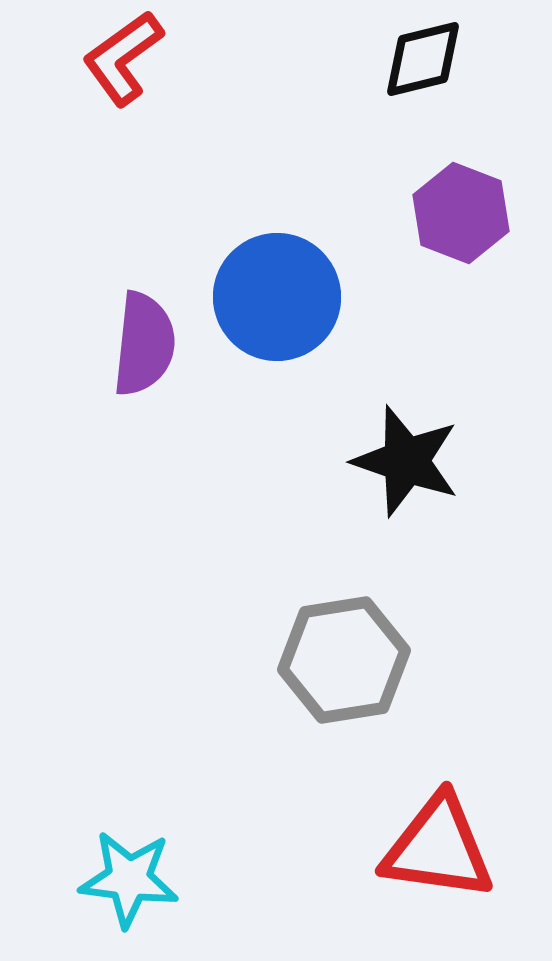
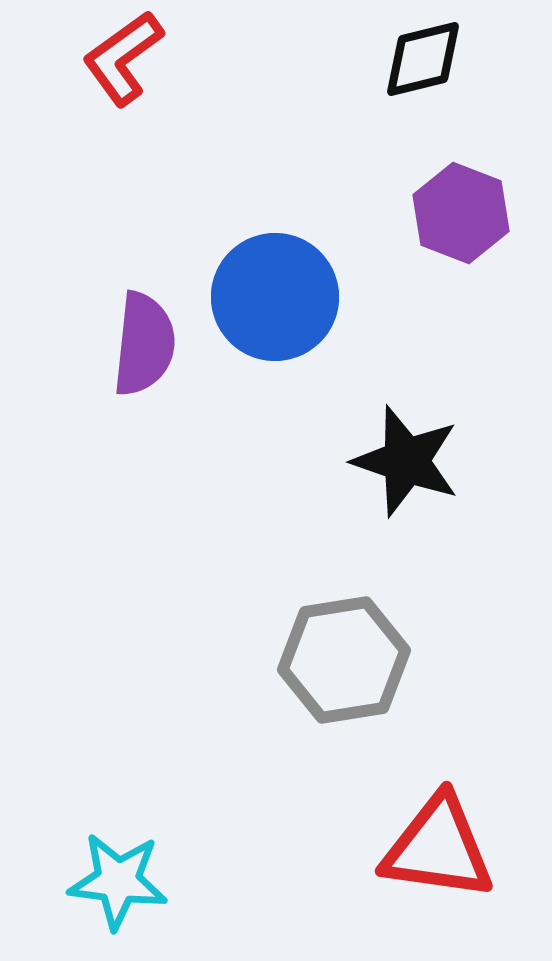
blue circle: moved 2 px left
cyan star: moved 11 px left, 2 px down
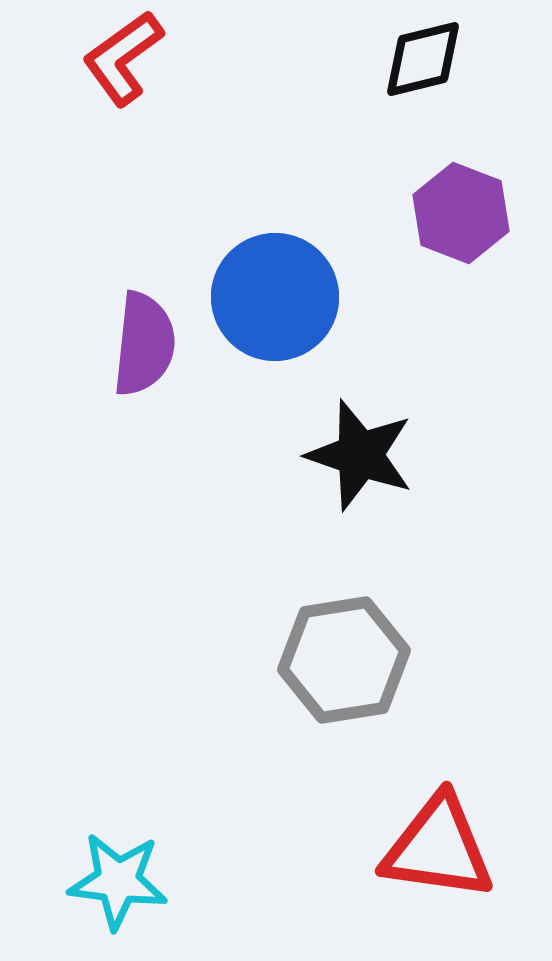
black star: moved 46 px left, 6 px up
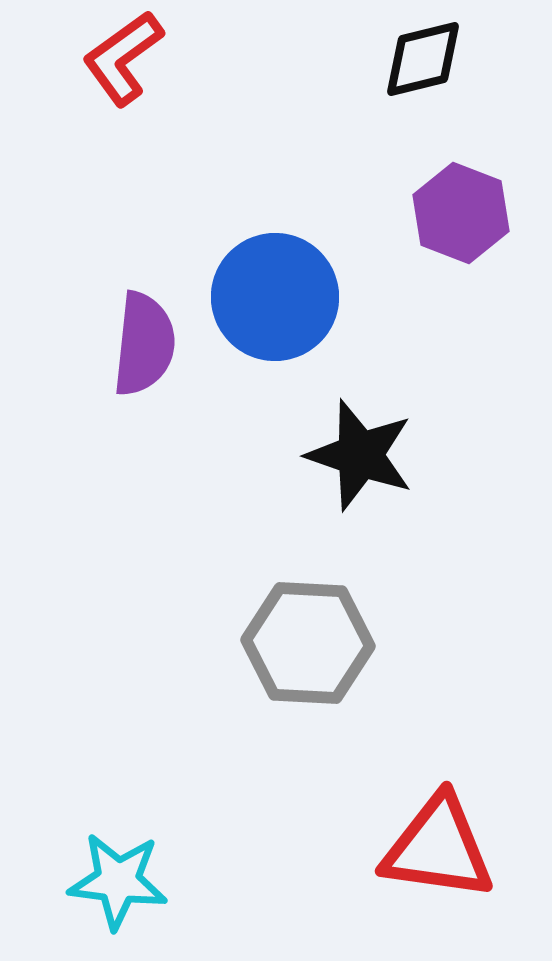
gray hexagon: moved 36 px left, 17 px up; rotated 12 degrees clockwise
